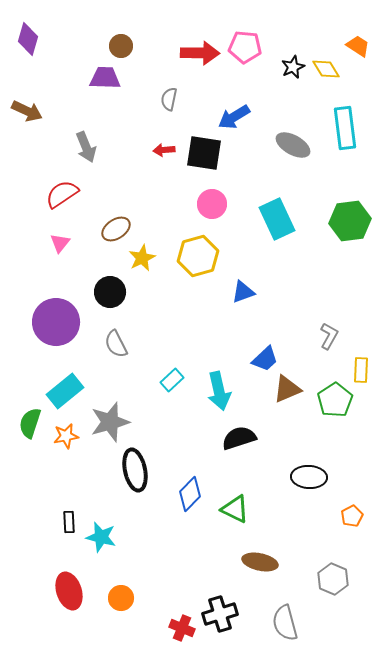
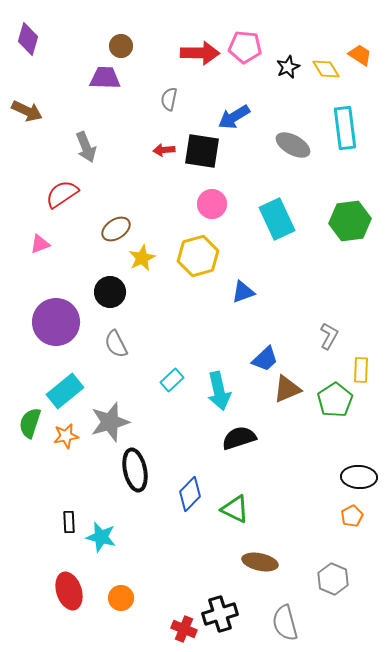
orange trapezoid at (358, 46): moved 2 px right, 9 px down
black star at (293, 67): moved 5 px left
black square at (204, 153): moved 2 px left, 2 px up
pink triangle at (60, 243): moved 20 px left, 1 px down; rotated 30 degrees clockwise
black ellipse at (309, 477): moved 50 px right
red cross at (182, 628): moved 2 px right, 1 px down
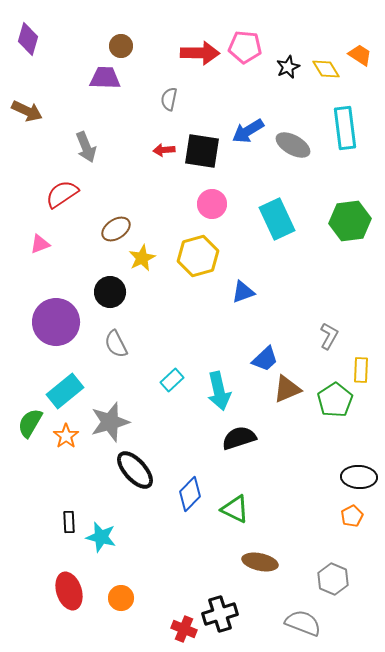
blue arrow at (234, 117): moved 14 px right, 14 px down
green semicircle at (30, 423): rotated 12 degrees clockwise
orange star at (66, 436): rotated 25 degrees counterclockwise
black ellipse at (135, 470): rotated 30 degrees counterclockwise
gray semicircle at (285, 623): moved 18 px right; rotated 126 degrees clockwise
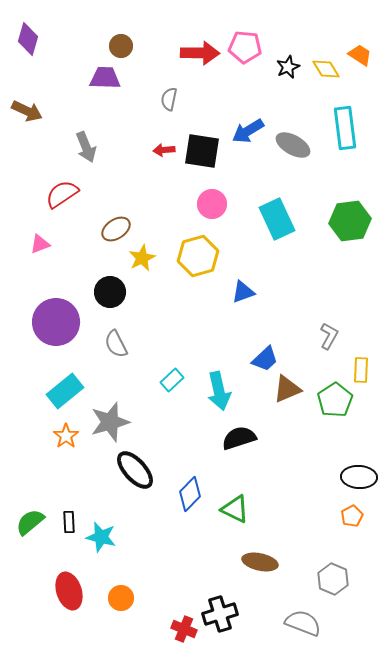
green semicircle at (30, 423): moved 99 px down; rotated 20 degrees clockwise
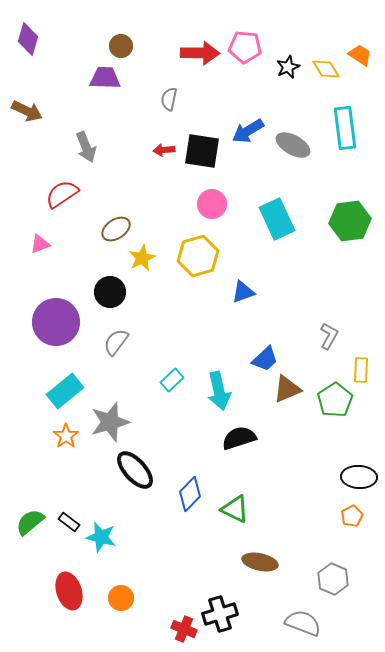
gray semicircle at (116, 344): moved 2 px up; rotated 64 degrees clockwise
black rectangle at (69, 522): rotated 50 degrees counterclockwise
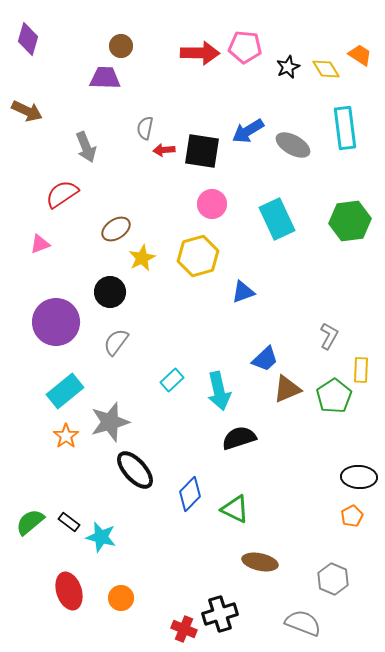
gray semicircle at (169, 99): moved 24 px left, 29 px down
green pentagon at (335, 400): moved 1 px left, 4 px up
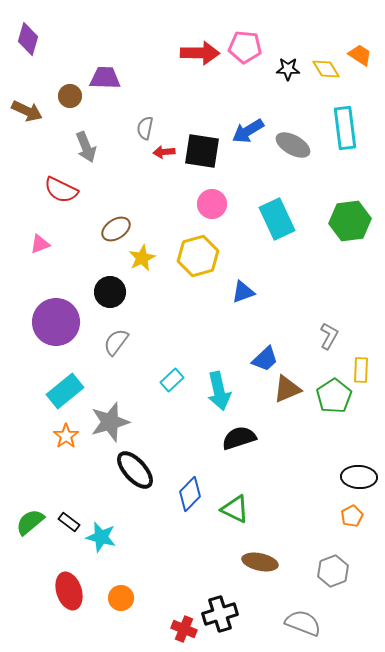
brown circle at (121, 46): moved 51 px left, 50 px down
black star at (288, 67): moved 2 px down; rotated 25 degrees clockwise
red arrow at (164, 150): moved 2 px down
red semicircle at (62, 194): moved 1 px left, 4 px up; rotated 120 degrees counterclockwise
gray hexagon at (333, 579): moved 8 px up; rotated 16 degrees clockwise
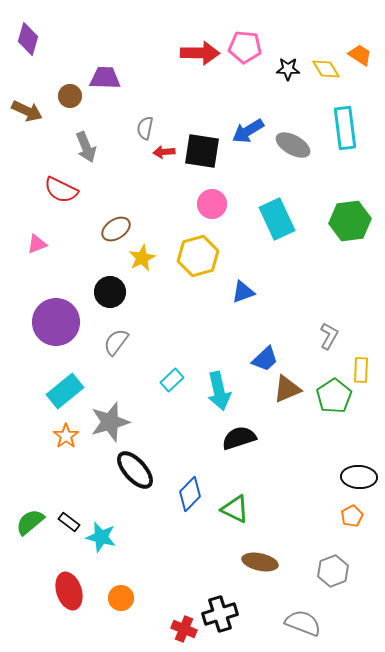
pink triangle at (40, 244): moved 3 px left
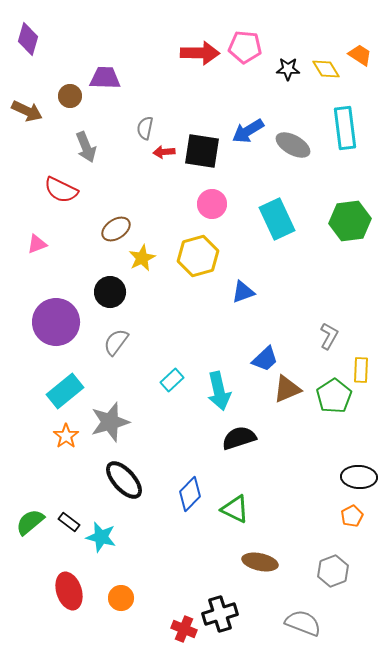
black ellipse at (135, 470): moved 11 px left, 10 px down
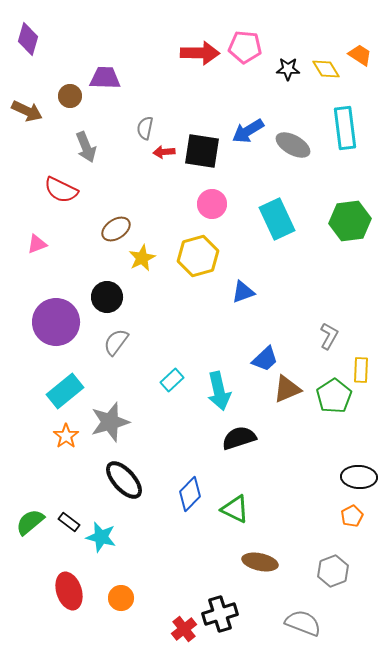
black circle at (110, 292): moved 3 px left, 5 px down
red cross at (184, 629): rotated 30 degrees clockwise
